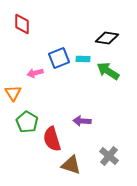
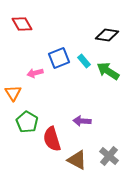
red diamond: rotated 30 degrees counterclockwise
black diamond: moved 3 px up
cyan rectangle: moved 1 px right, 2 px down; rotated 48 degrees clockwise
brown triangle: moved 6 px right, 5 px up; rotated 10 degrees clockwise
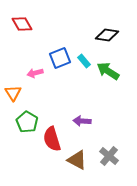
blue square: moved 1 px right
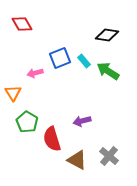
purple arrow: rotated 18 degrees counterclockwise
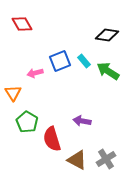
blue square: moved 3 px down
purple arrow: rotated 24 degrees clockwise
gray cross: moved 3 px left, 3 px down; rotated 18 degrees clockwise
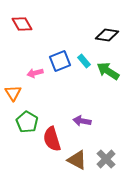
gray cross: rotated 12 degrees counterclockwise
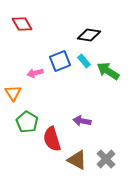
black diamond: moved 18 px left
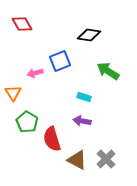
cyan rectangle: moved 36 px down; rotated 32 degrees counterclockwise
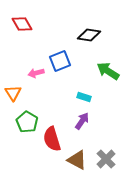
pink arrow: moved 1 px right
purple arrow: rotated 114 degrees clockwise
